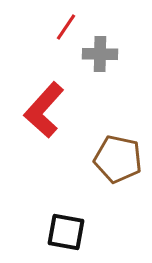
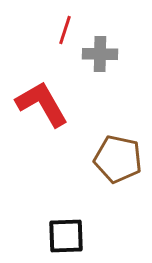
red line: moved 1 px left, 3 px down; rotated 16 degrees counterclockwise
red L-shape: moved 2 px left, 6 px up; rotated 108 degrees clockwise
black square: moved 4 px down; rotated 12 degrees counterclockwise
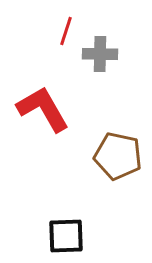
red line: moved 1 px right, 1 px down
red L-shape: moved 1 px right, 5 px down
brown pentagon: moved 3 px up
